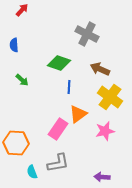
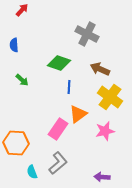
gray L-shape: rotated 30 degrees counterclockwise
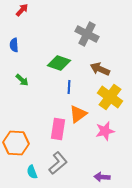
pink rectangle: rotated 25 degrees counterclockwise
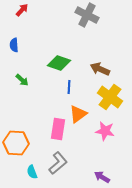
gray cross: moved 19 px up
pink star: rotated 24 degrees clockwise
purple arrow: rotated 28 degrees clockwise
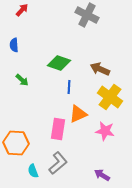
orange triangle: rotated 12 degrees clockwise
cyan semicircle: moved 1 px right, 1 px up
purple arrow: moved 2 px up
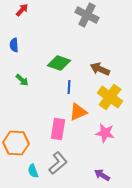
orange triangle: moved 2 px up
pink star: moved 2 px down
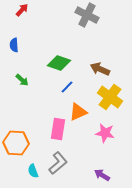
blue line: moved 2 px left; rotated 40 degrees clockwise
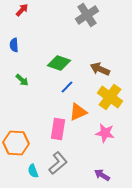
gray cross: rotated 30 degrees clockwise
